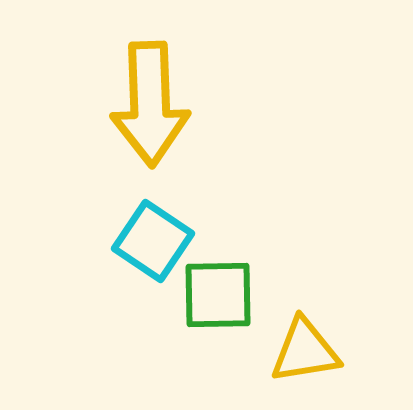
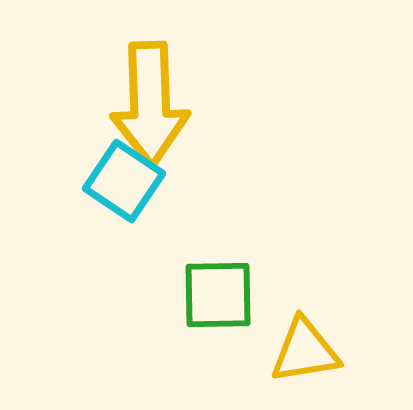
cyan square: moved 29 px left, 60 px up
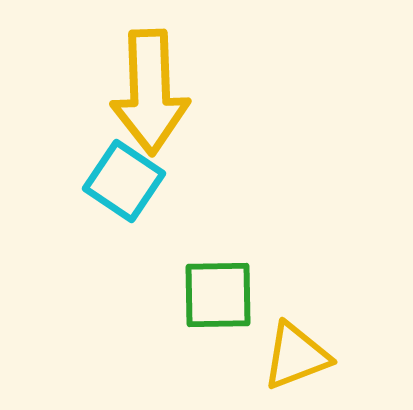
yellow arrow: moved 12 px up
yellow triangle: moved 9 px left, 5 px down; rotated 12 degrees counterclockwise
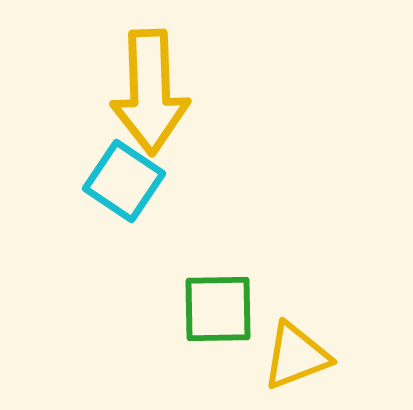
green square: moved 14 px down
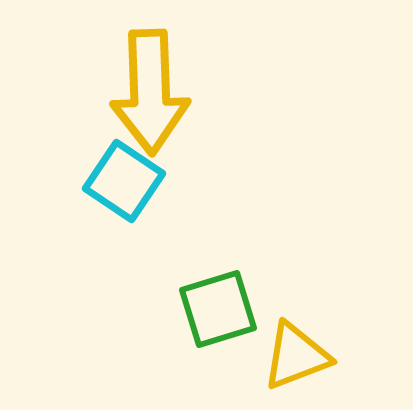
green square: rotated 16 degrees counterclockwise
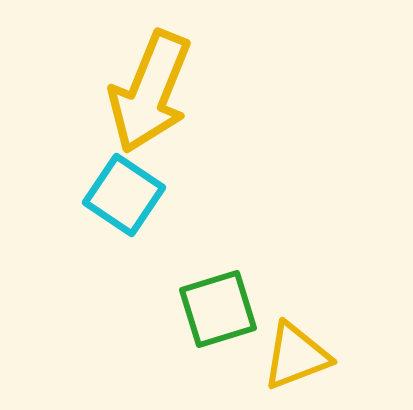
yellow arrow: rotated 24 degrees clockwise
cyan square: moved 14 px down
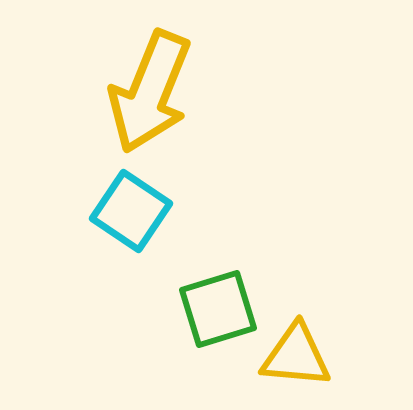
cyan square: moved 7 px right, 16 px down
yellow triangle: rotated 26 degrees clockwise
